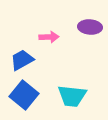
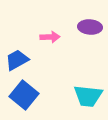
pink arrow: moved 1 px right
blue trapezoid: moved 5 px left
cyan trapezoid: moved 16 px right
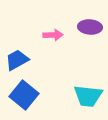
pink arrow: moved 3 px right, 2 px up
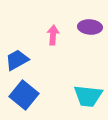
pink arrow: rotated 84 degrees counterclockwise
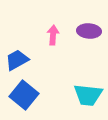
purple ellipse: moved 1 px left, 4 px down
cyan trapezoid: moved 1 px up
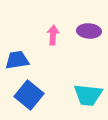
blue trapezoid: rotated 20 degrees clockwise
blue square: moved 5 px right
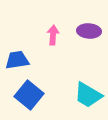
cyan trapezoid: rotated 24 degrees clockwise
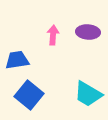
purple ellipse: moved 1 px left, 1 px down
cyan trapezoid: moved 1 px up
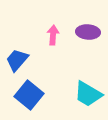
blue trapezoid: rotated 40 degrees counterclockwise
